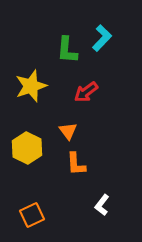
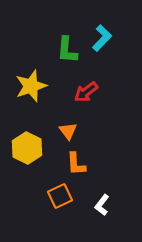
orange square: moved 28 px right, 19 px up
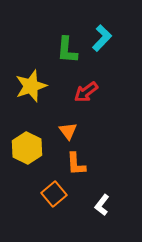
orange square: moved 6 px left, 2 px up; rotated 15 degrees counterclockwise
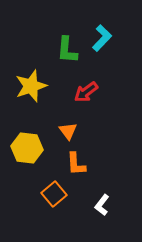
yellow hexagon: rotated 20 degrees counterclockwise
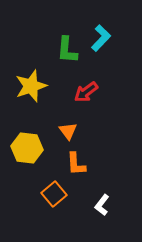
cyan L-shape: moved 1 px left
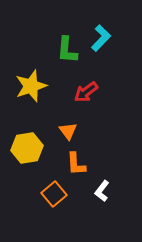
yellow hexagon: rotated 16 degrees counterclockwise
white L-shape: moved 14 px up
